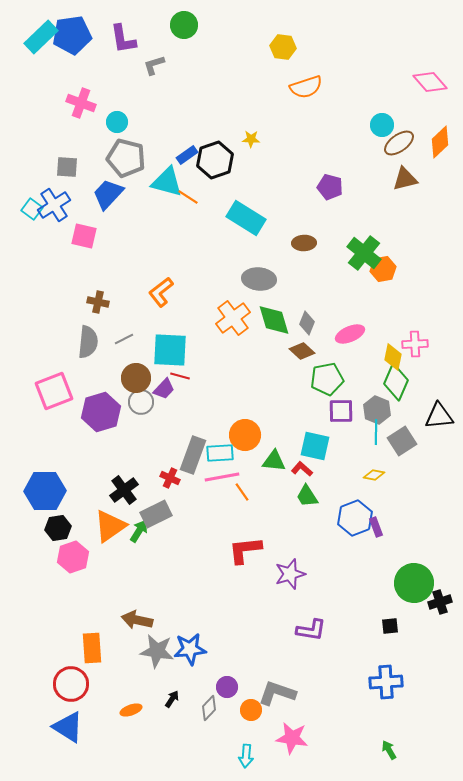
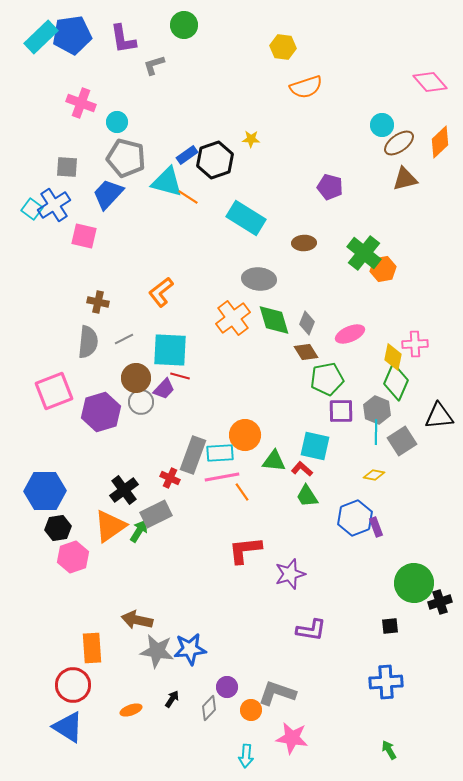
brown diamond at (302, 351): moved 4 px right, 1 px down; rotated 15 degrees clockwise
red circle at (71, 684): moved 2 px right, 1 px down
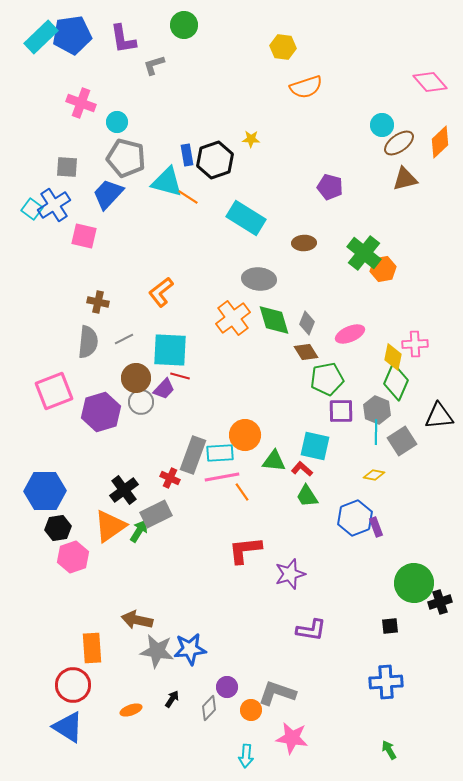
blue rectangle at (187, 155): rotated 65 degrees counterclockwise
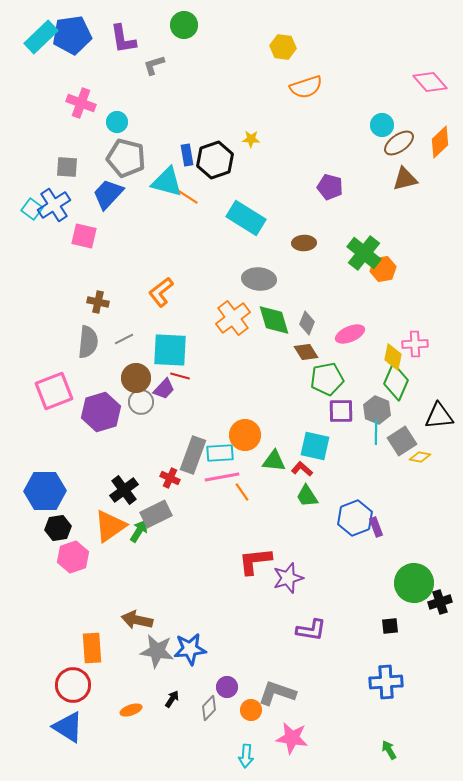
yellow diamond at (374, 475): moved 46 px right, 18 px up
red L-shape at (245, 550): moved 10 px right, 11 px down
purple star at (290, 574): moved 2 px left, 4 px down
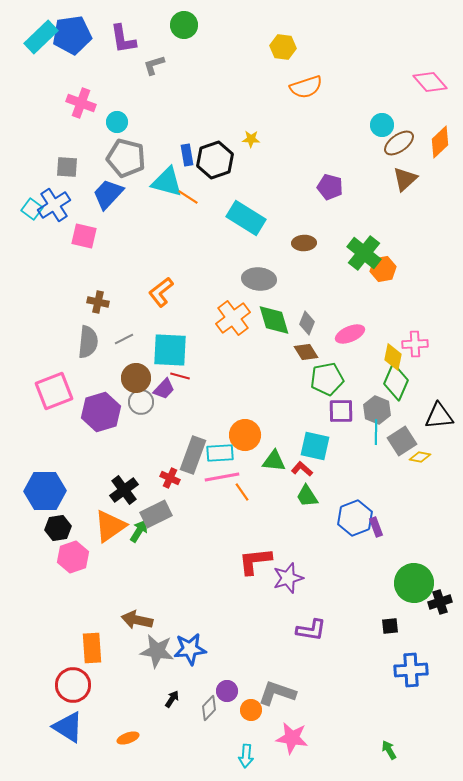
brown triangle at (405, 179): rotated 28 degrees counterclockwise
blue cross at (386, 682): moved 25 px right, 12 px up
purple circle at (227, 687): moved 4 px down
orange ellipse at (131, 710): moved 3 px left, 28 px down
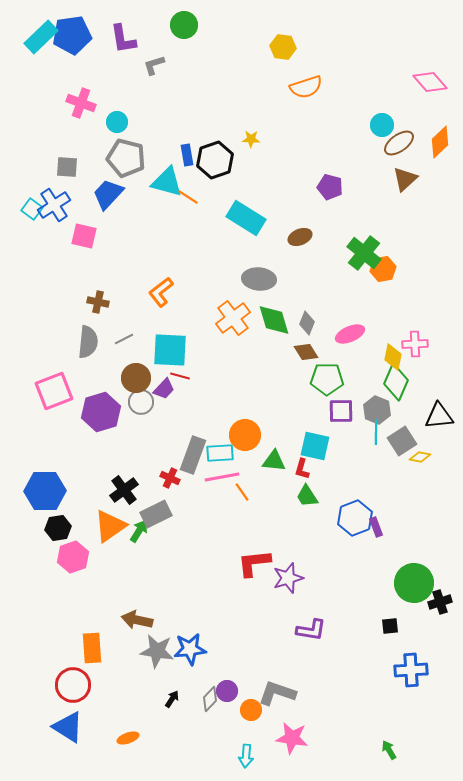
brown ellipse at (304, 243): moved 4 px left, 6 px up; rotated 20 degrees counterclockwise
green pentagon at (327, 379): rotated 12 degrees clockwise
red L-shape at (302, 469): rotated 115 degrees counterclockwise
red L-shape at (255, 561): moved 1 px left, 2 px down
gray diamond at (209, 708): moved 1 px right, 9 px up
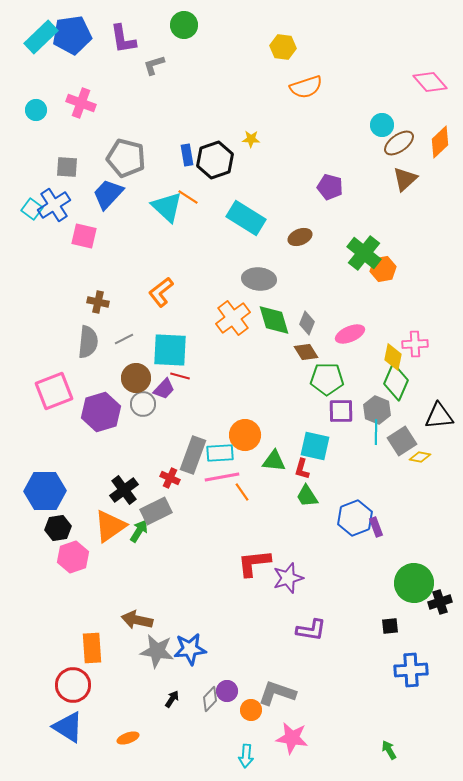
cyan circle at (117, 122): moved 81 px left, 12 px up
cyan triangle at (167, 182): moved 25 px down; rotated 28 degrees clockwise
gray circle at (141, 402): moved 2 px right, 2 px down
gray rectangle at (156, 514): moved 3 px up
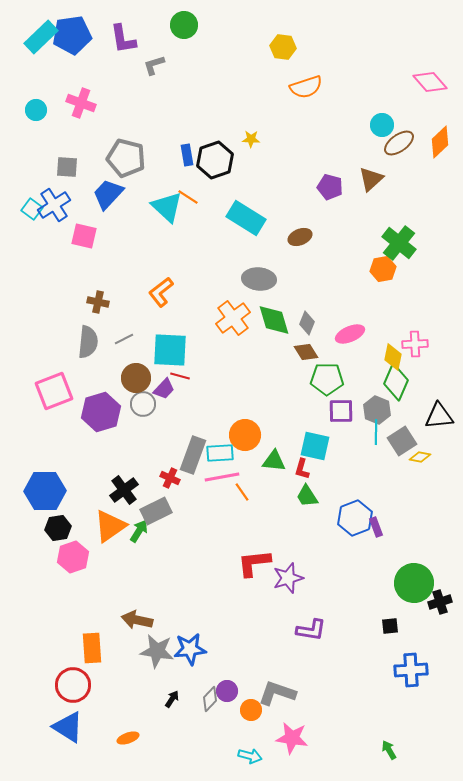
brown triangle at (405, 179): moved 34 px left
green cross at (364, 253): moved 35 px right, 10 px up
cyan arrow at (246, 756): moved 4 px right; rotated 80 degrees counterclockwise
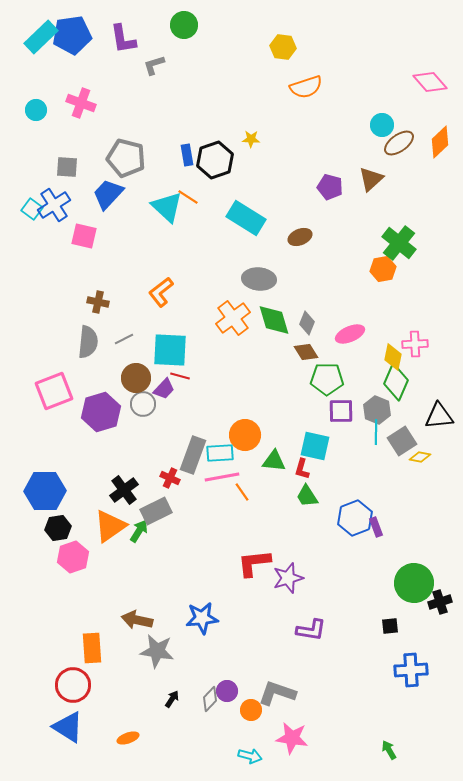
blue star at (190, 649): moved 12 px right, 31 px up
